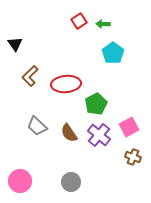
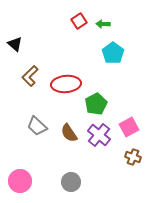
black triangle: rotated 14 degrees counterclockwise
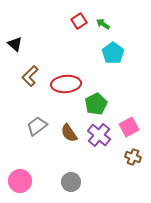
green arrow: rotated 32 degrees clockwise
gray trapezoid: rotated 100 degrees clockwise
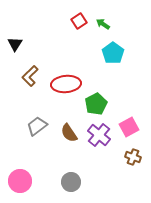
black triangle: rotated 21 degrees clockwise
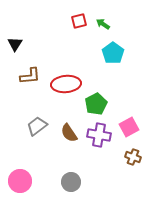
red square: rotated 21 degrees clockwise
brown L-shape: rotated 140 degrees counterclockwise
purple cross: rotated 30 degrees counterclockwise
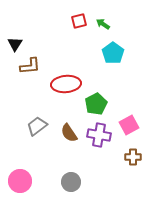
brown L-shape: moved 10 px up
pink square: moved 2 px up
brown cross: rotated 21 degrees counterclockwise
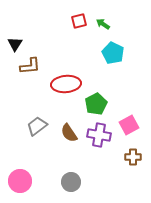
cyan pentagon: rotated 10 degrees counterclockwise
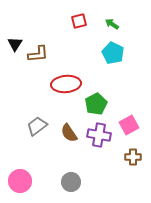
green arrow: moved 9 px right
brown L-shape: moved 8 px right, 12 px up
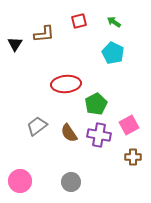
green arrow: moved 2 px right, 2 px up
brown L-shape: moved 6 px right, 20 px up
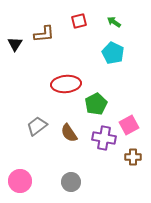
purple cross: moved 5 px right, 3 px down
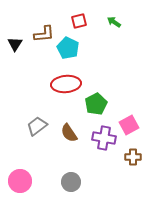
cyan pentagon: moved 45 px left, 5 px up
